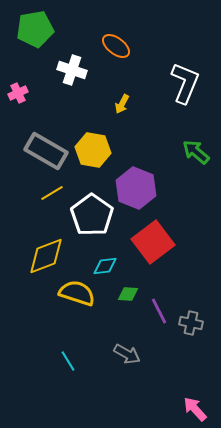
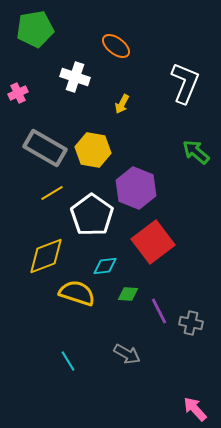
white cross: moved 3 px right, 7 px down
gray rectangle: moved 1 px left, 3 px up
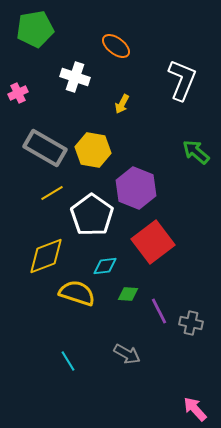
white L-shape: moved 3 px left, 3 px up
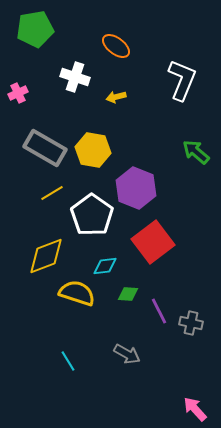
yellow arrow: moved 6 px left, 7 px up; rotated 48 degrees clockwise
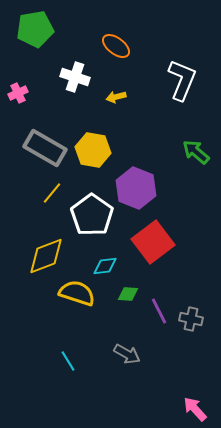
yellow line: rotated 20 degrees counterclockwise
gray cross: moved 4 px up
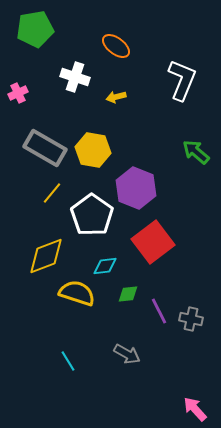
green diamond: rotated 10 degrees counterclockwise
